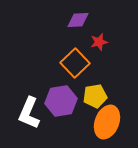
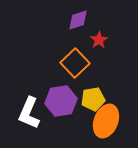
purple diamond: rotated 15 degrees counterclockwise
red star: moved 2 px up; rotated 18 degrees counterclockwise
yellow pentagon: moved 2 px left, 3 px down
orange ellipse: moved 1 px left, 1 px up
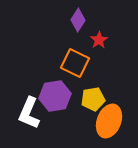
purple diamond: rotated 40 degrees counterclockwise
orange square: rotated 20 degrees counterclockwise
purple hexagon: moved 6 px left, 5 px up
orange ellipse: moved 3 px right
